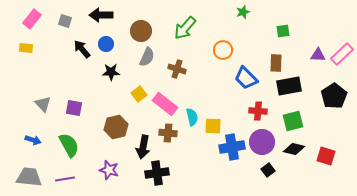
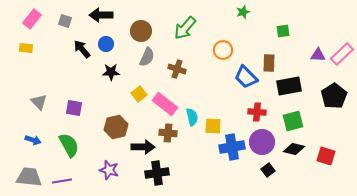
brown rectangle at (276, 63): moved 7 px left
blue trapezoid at (246, 78): moved 1 px up
gray triangle at (43, 104): moved 4 px left, 2 px up
red cross at (258, 111): moved 1 px left, 1 px down
black arrow at (143, 147): rotated 100 degrees counterclockwise
purple line at (65, 179): moved 3 px left, 2 px down
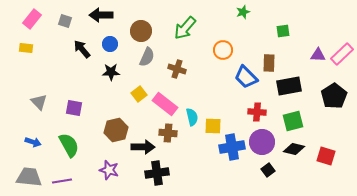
blue circle at (106, 44): moved 4 px right
brown hexagon at (116, 127): moved 3 px down
blue arrow at (33, 140): moved 2 px down
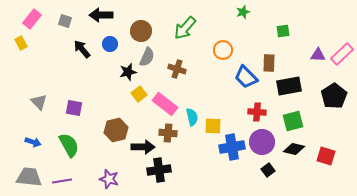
yellow rectangle at (26, 48): moved 5 px left, 5 px up; rotated 56 degrees clockwise
black star at (111, 72): moved 17 px right; rotated 12 degrees counterclockwise
purple star at (109, 170): moved 9 px down
black cross at (157, 173): moved 2 px right, 3 px up
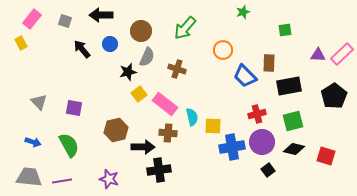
green square at (283, 31): moved 2 px right, 1 px up
blue trapezoid at (246, 77): moved 1 px left, 1 px up
red cross at (257, 112): moved 2 px down; rotated 18 degrees counterclockwise
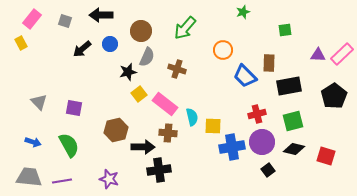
black arrow at (82, 49): rotated 90 degrees counterclockwise
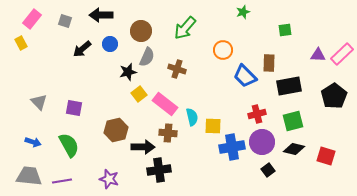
gray trapezoid at (29, 177): moved 1 px up
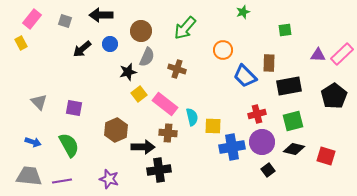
brown hexagon at (116, 130): rotated 10 degrees counterclockwise
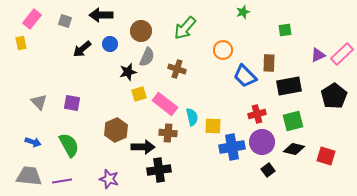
yellow rectangle at (21, 43): rotated 16 degrees clockwise
purple triangle at (318, 55): rotated 28 degrees counterclockwise
yellow square at (139, 94): rotated 21 degrees clockwise
purple square at (74, 108): moved 2 px left, 5 px up
